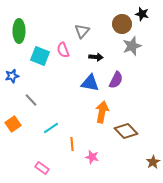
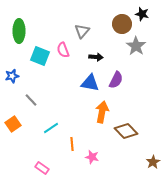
gray star: moved 4 px right; rotated 18 degrees counterclockwise
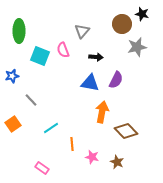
gray star: moved 1 px right, 1 px down; rotated 24 degrees clockwise
brown star: moved 36 px left; rotated 16 degrees counterclockwise
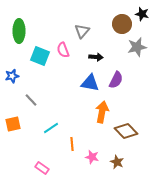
orange square: rotated 21 degrees clockwise
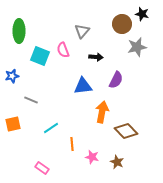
blue triangle: moved 7 px left, 3 px down; rotated 18 degrees counterclockwise
gray line: rotated 24 degrees counterclockwise
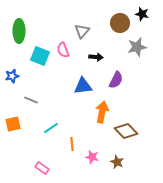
brown circle: moved 2 px left, 1 px up
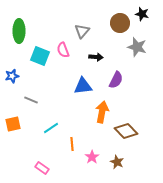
gray star: rotated 30 degrees clockwise
pink star: rotated 24 degrees clockwise
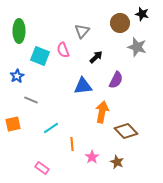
black arrow: rotated 48 degrees counterclockwise
blue star: moved 5 px right; rotated 16 degrees counterclockwise
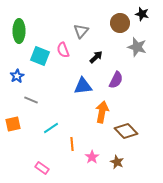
gray triangle: moved 1 px left
